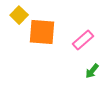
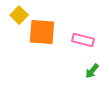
pink rectangle: rotated 55 degrees clockwise
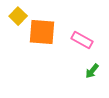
yellow square: moved 1 px left, 1 px down
pink rectangle: moved 1 px left; rotated 15 degrees clockwise
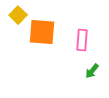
yellow square: moved 1 px up
pink rectangle: rotated 65 degrees clockwise
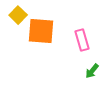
orange square: moved 1 px left, 1 px up
pink rectangle: rotated 20 degrees counterclockwise
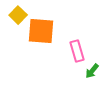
pink rectangle: moved 5 px left, 11 px down
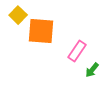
pink rectangle: rotated 50 degrees clockwise
green arrow: moved 1 px up
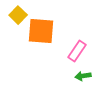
green arrow: moved 9 px left, 6 px down; rotated 42 degrees clockwise
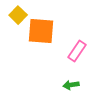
green arrow: moved 12 px left, 9 px down
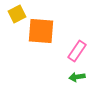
yellow square: moved 1 px left, 1 px up; rotated 18 degrees clockwise
green arrow: moved 6 px right, 8 px up
